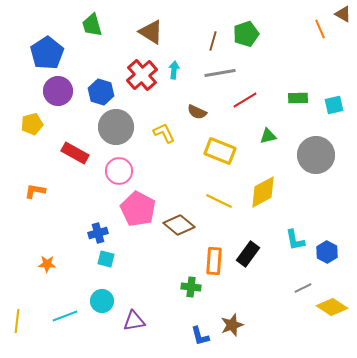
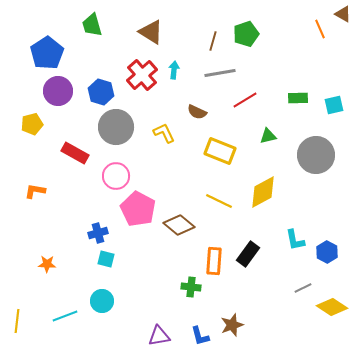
pink circle at (119, 171): moved 3 px left, 5 px down
purple triangle at (134, 321): moved 25 px right, 15 px down
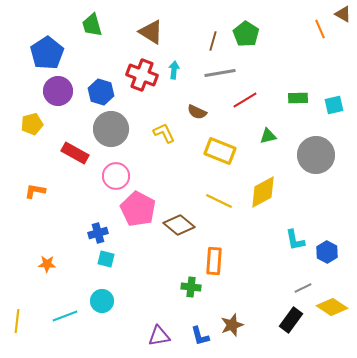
green pentagon at (246, 34): rotated 20 degrees counterclockwise
red cross at (142, 75): rotated 28 degrees counterclockwise
gray circle at (116, 127): moved 5 px left, 2 px down
black rectangle at (248, 254): moved 43 px right, 66 px down
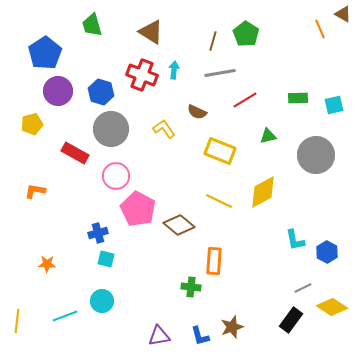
blue pentagon at (47, 53): moved 2 px left
yellow L-shape at (164, 133): moved 4 px up; rotated 10 degrees counterclockwise
brown star at (232, 325): moved 2 px down
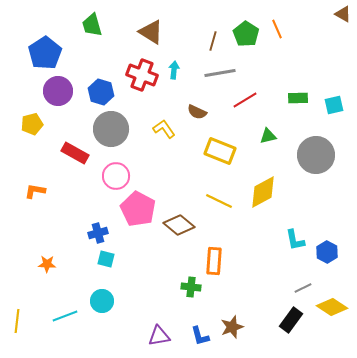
orange line at (320, 29): moved 43 px left
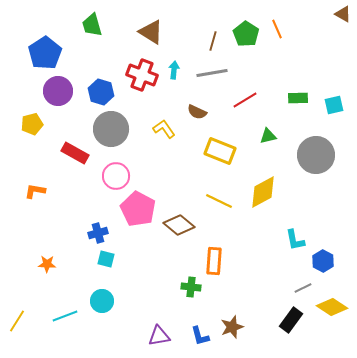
gray line at (220, 73): moved 8 px left
blue hexagon at (327, 252): moved 4 px left, 9 px down
yellow line at (17, 321): rotated 25 degrees clockwise
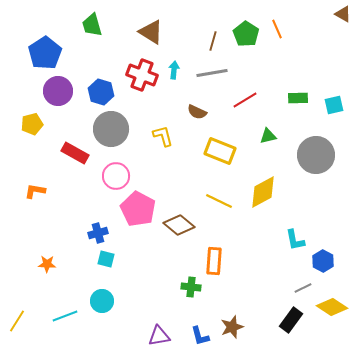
yellow L-shape at (164, 129): moved 1 px left, 7 px down; rotated 20 degrees clockwise
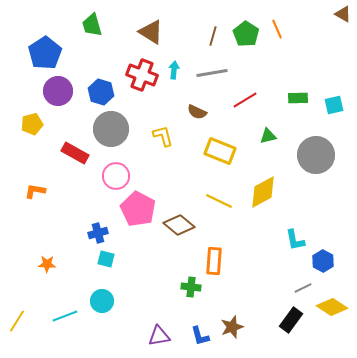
brown line at (213, 41): moved 5 px up
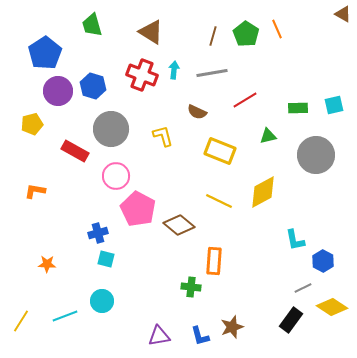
blue hexagon at (101, 92): moved 8 px left, 6 px up
green rectangle at (298, 98): moved 10 px down
red rectangle at (75, 153): moved 2 px up
yellow line at (17, 321): moved 4 px right
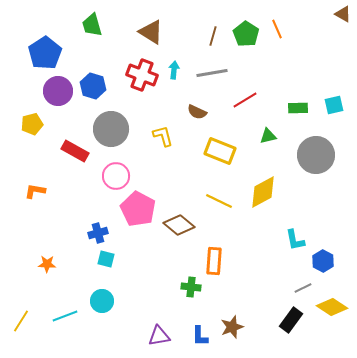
blue L-shape at (200, 336): rotated 15 degrees clockwise
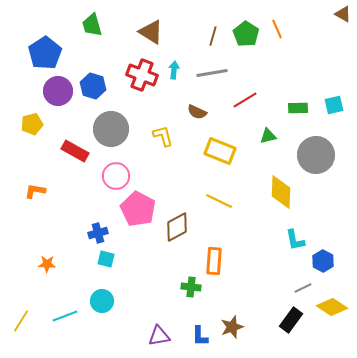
yellow diamond at (263, 192): moved 18 px right; rotated 60 degrees counterclockwise
brown diamond at (179, 225): moved 2 px left, 2 px down; rotated 68 degrees counterclockwise
